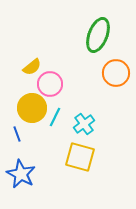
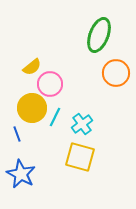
green ellipse: moved 1 px right
cyan cross: moved 2 px left
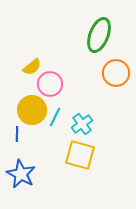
yellow circle: moved 2 px down
blue line: rotated 21 degrees clockwise
yellow square: moved 2 px up
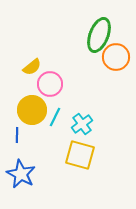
orange circle: moved 16 px up
blue line: moved 1 px down
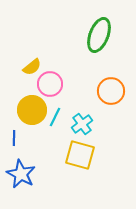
orange circle: moved 5 px left, 34 px down
blue line: moved 3 px left, 3 px down
